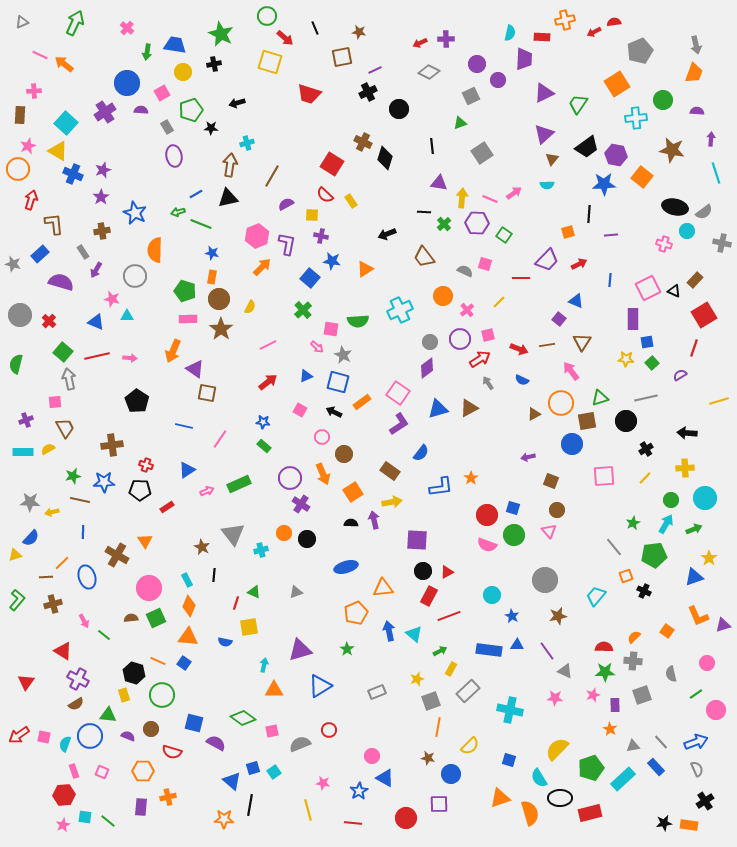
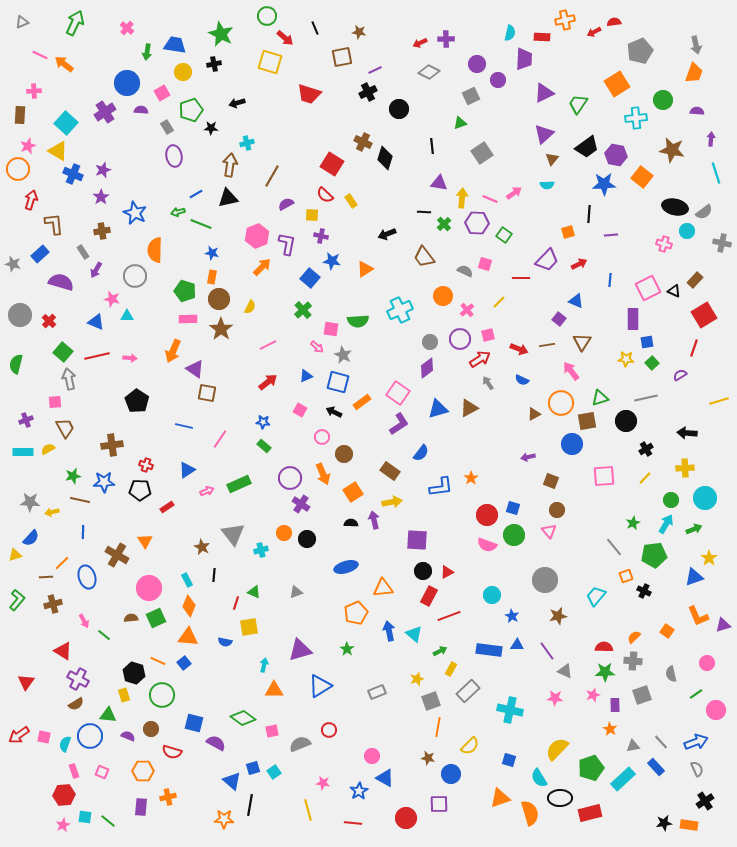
blue square at (184, 663): rotated 16 degrees clockwise
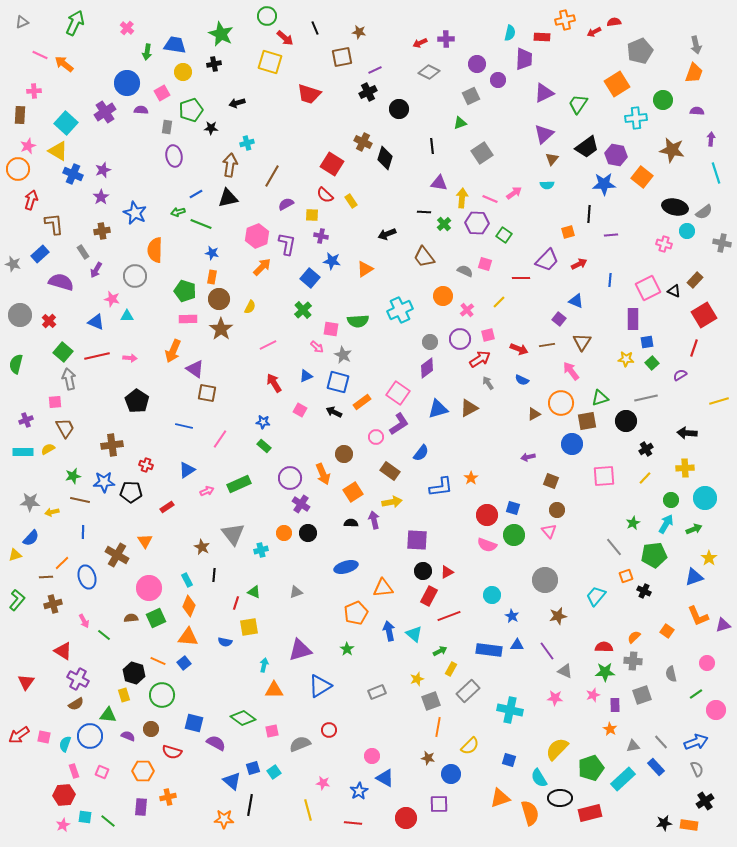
gray rectangle at (167, 127): rotated 40 degrees clockwise
red arrow at (268, 382): moved 6 px right, 1 px down; rotated 84 degrees counterclockwise
pink circle at (322, 437): moved 54 px right
black pentagon at (140, 490): moved 9 px left, 2 px down
black circle at (307, 539): moved 1 px right, 6 px up
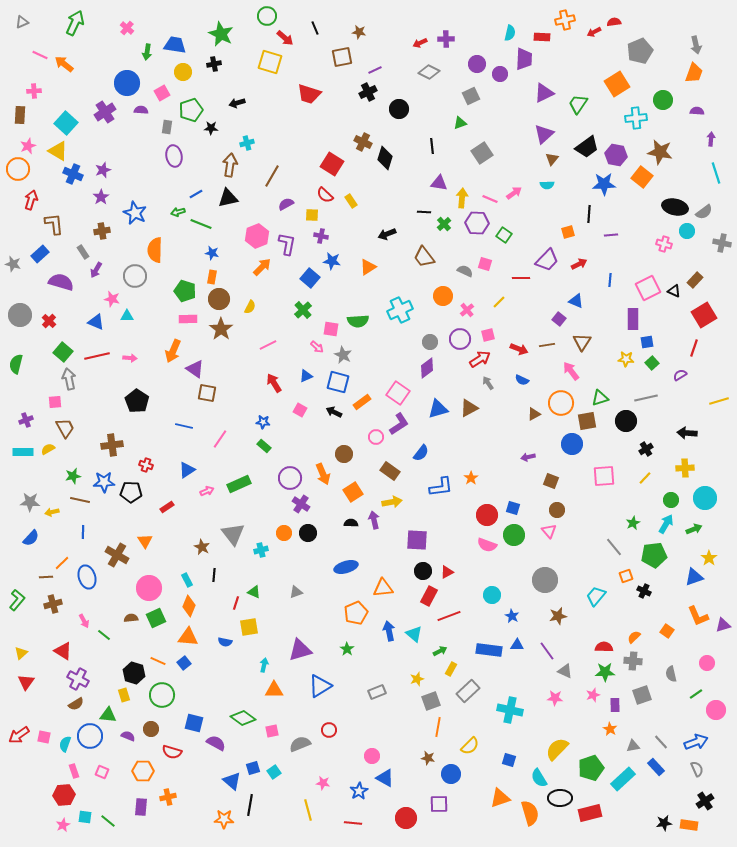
purple circle at (498, 80): moved 2 px right, 6 px up
brown star at (672, 150): moved 12 px left, 2 px down
orange triangle at (365, 269): moved 3 px right, 2 px up
yellow triangle at (15, 555): moved 6 px right, 98 px down; rotated 24 degrees counterclockwise
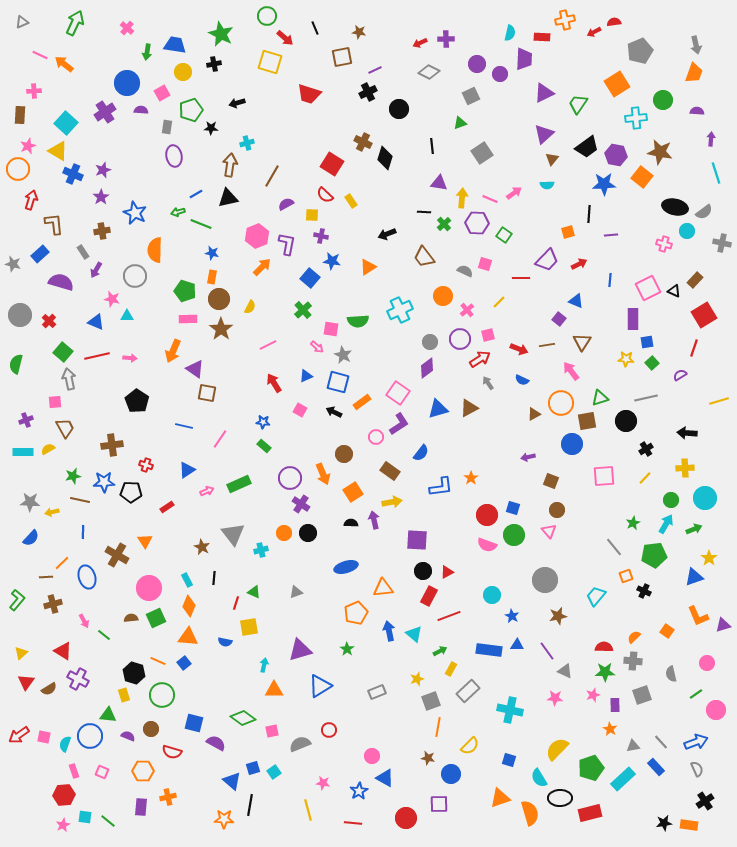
black line at (214, 575): moved 3 px down
brown semicircle at (76, 704): moved 27 px left, 15 px up
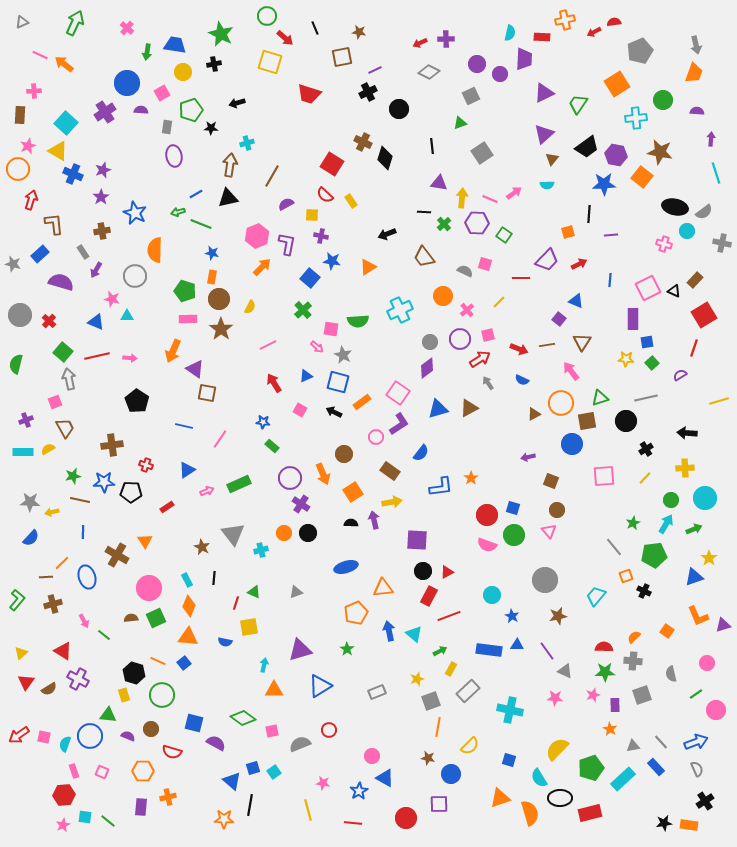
pink square at (55, 402): rotated 16 degrees counterclockwise
green rectangle at (264, 446): moved 8 px right
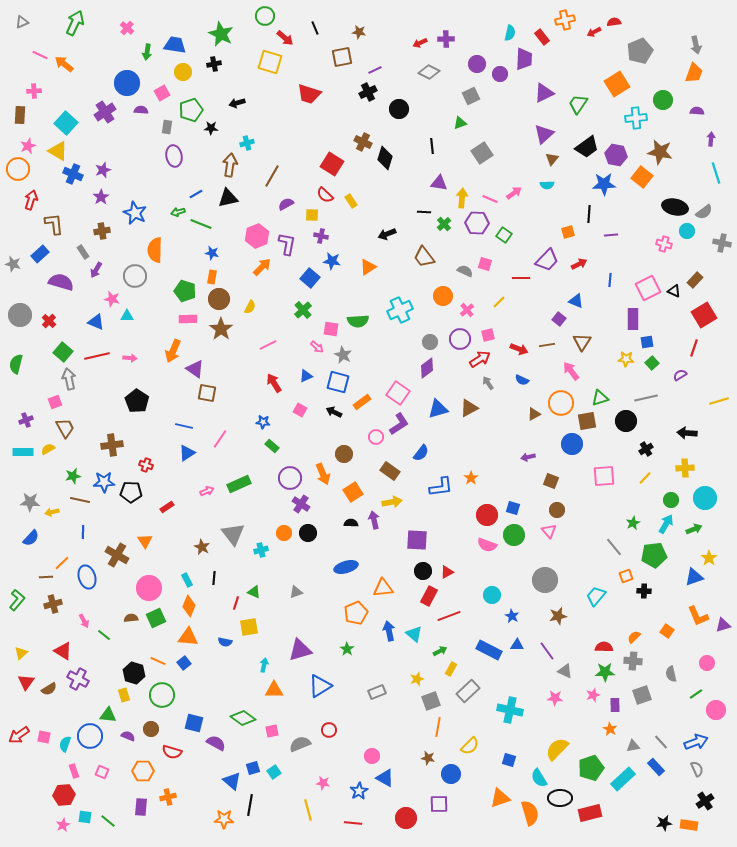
green circle at (267, 16): moved 2 px left
red rectangle at (542, 37): rotated 49 degrees clockwise
blue triangle at (187, 470): moved 17 px up
black cross at (644, 591): rotated 24 degrees counterclockwise
blue rectangle at (489, 650): rotated 20 degrees clockwise
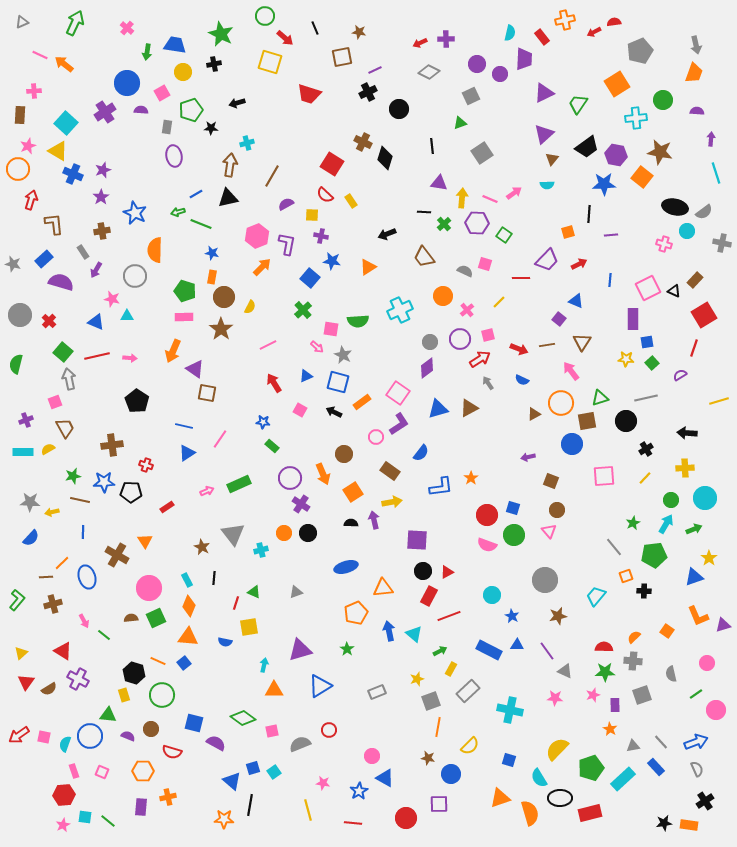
blue rectangle at (40, 254): moved 4 px right, 5 px down
brown circle at (219, 299): moved 5 px right, 2 px up
pink rectangle at (188, 319): moved 4 px left, 2 px up
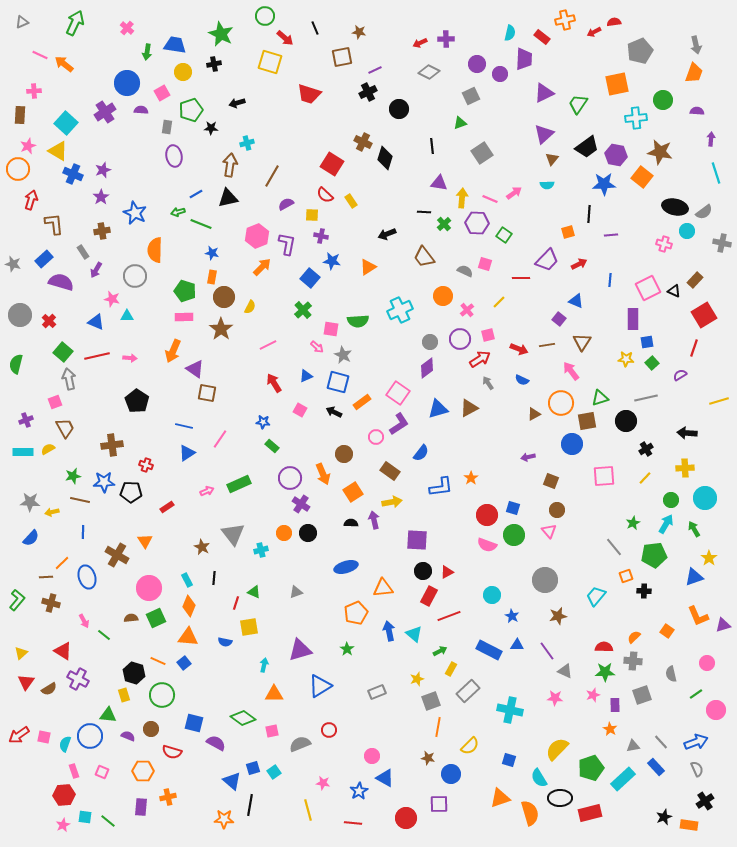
red rectangle at (542, 37): rotated 14 degrees counterclockwise
orange square at (617, 84): rotated 20 degrees clockwise
green arrow at (694, 529): rotated 98 degrees counterclockwise
brown cross at (53, 604): moved 2 px left, 1 px up; rotated 30 degrees clockwise
orange triangle at (274, 690): moved 4 px down
black star at (664, 823): moved 6 px up; rotated 14 degrees counterclockwise
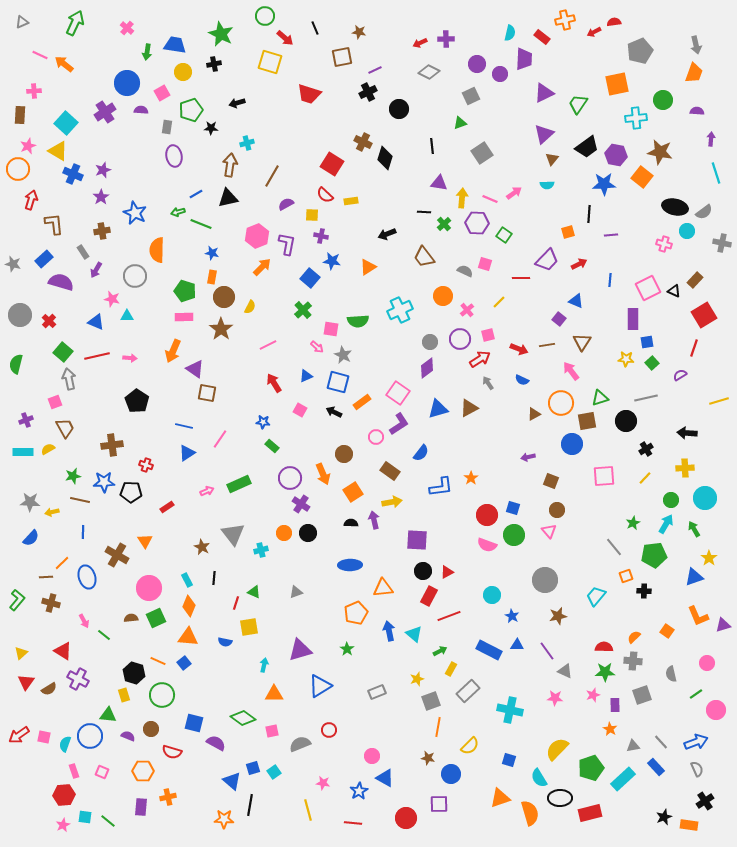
yellow rectangle at (351, 201): rotated 64 degrees counterclockwise
orange semicircle at (155, 250): moved 2 px right
blue ellipse at (346, 567): moved 4 px right, 2 px up; rotated 15 degrees clockwise
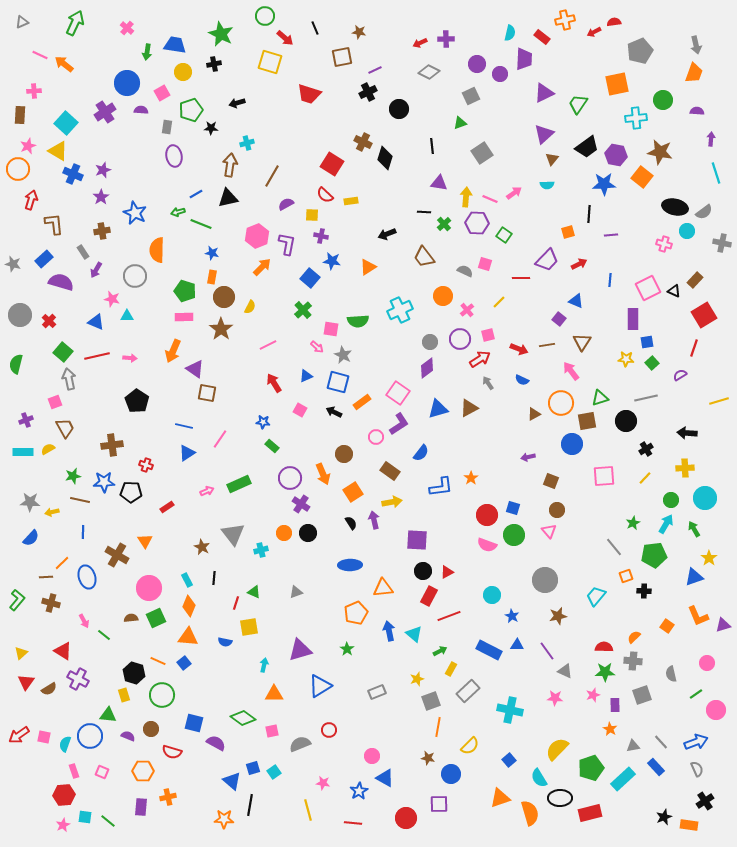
yellow arrow at (462, 198): moved 4 px right, 1 px up
black semicircle at (351, 523): rotated 56 degrees clockwise
orange square at (667, 631): moved 5 px up
blue square at (509, 760): rotated 32 degrees clockwise
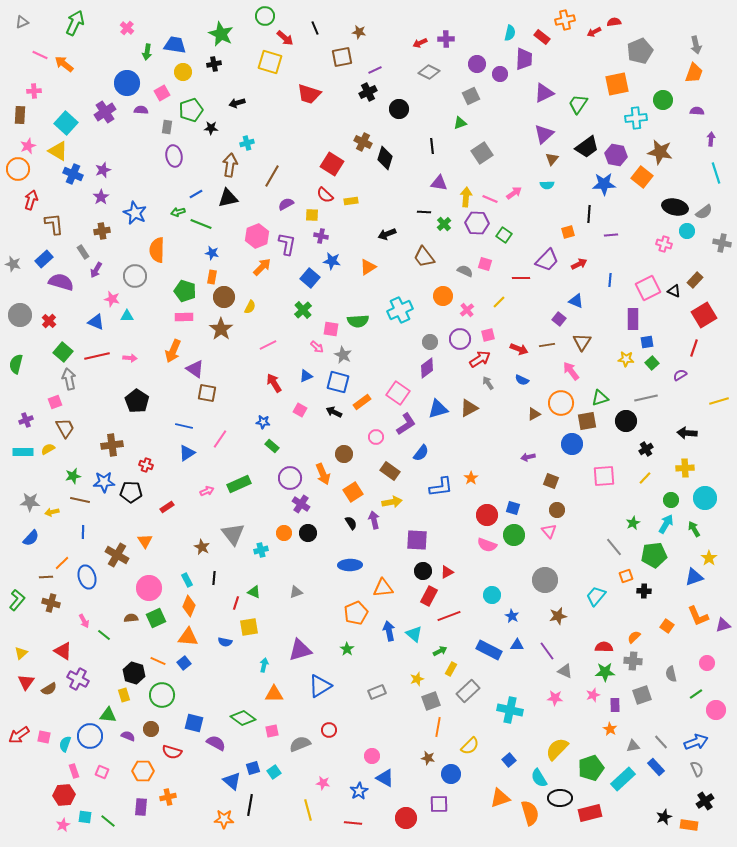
purple L-shape at (399, 424): moved 7 px right
